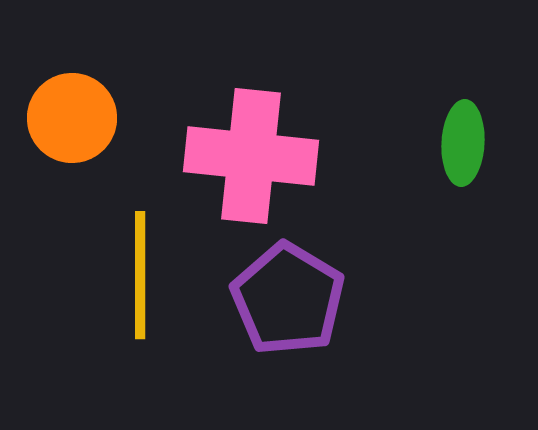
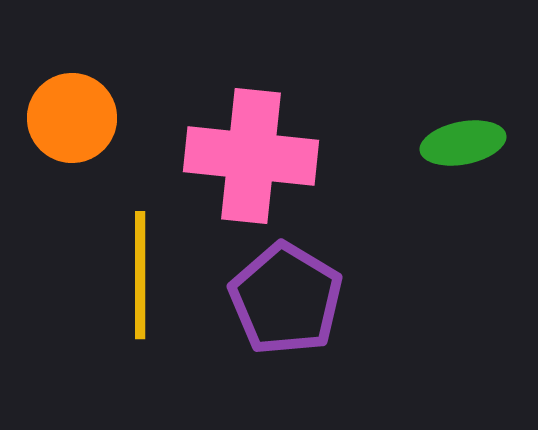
green ellipse: rotated 76 degrees clockwise
purple pentagon: moved 2 px left
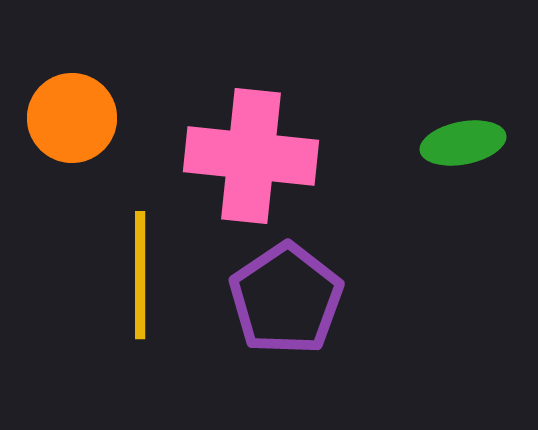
purple pentagon: rotated 7 degrees clockwise
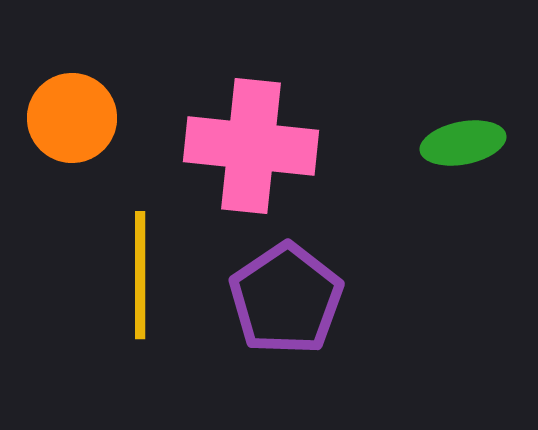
pink cross: moved 10 px up
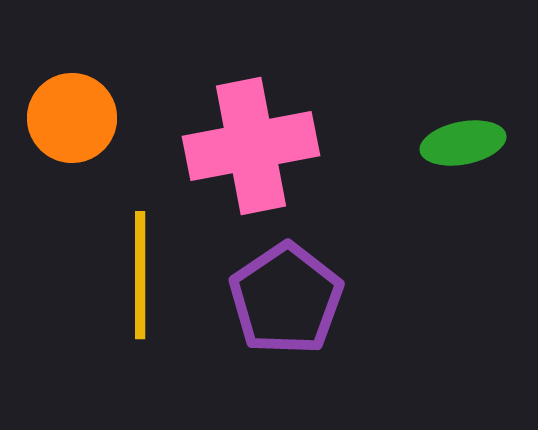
pink cross: rotated 17 degrees counterclockwise
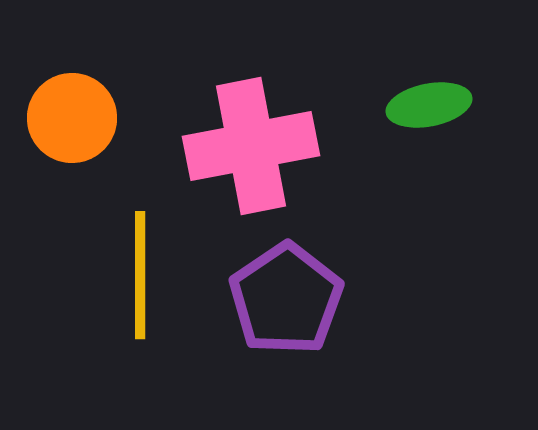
green ellipse: moved 34 px left, 38 px up
